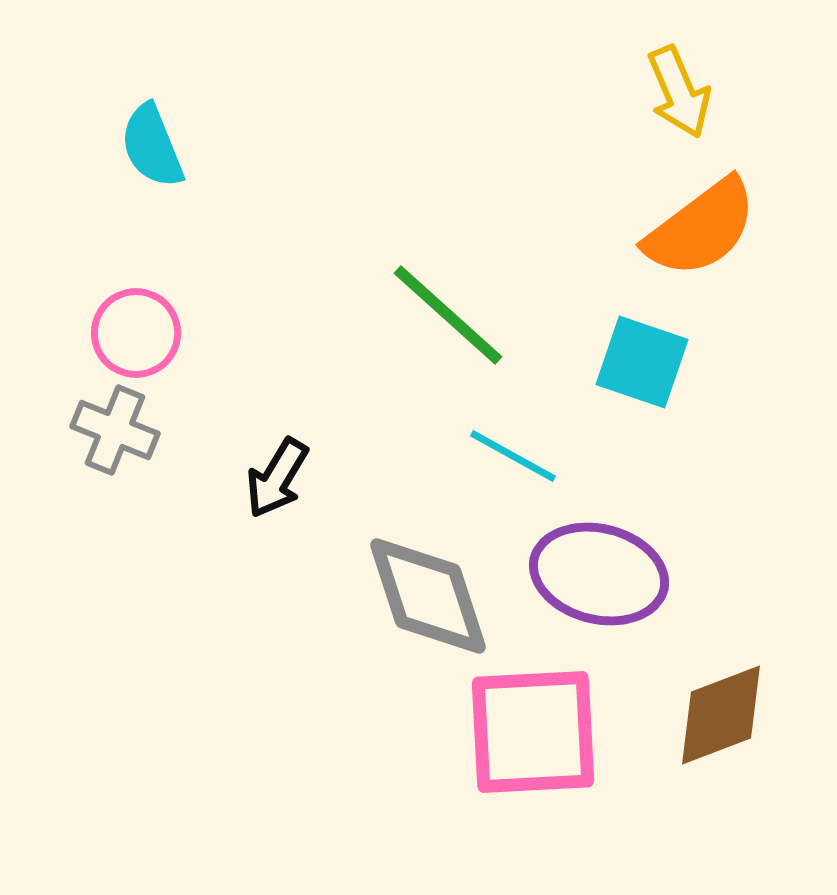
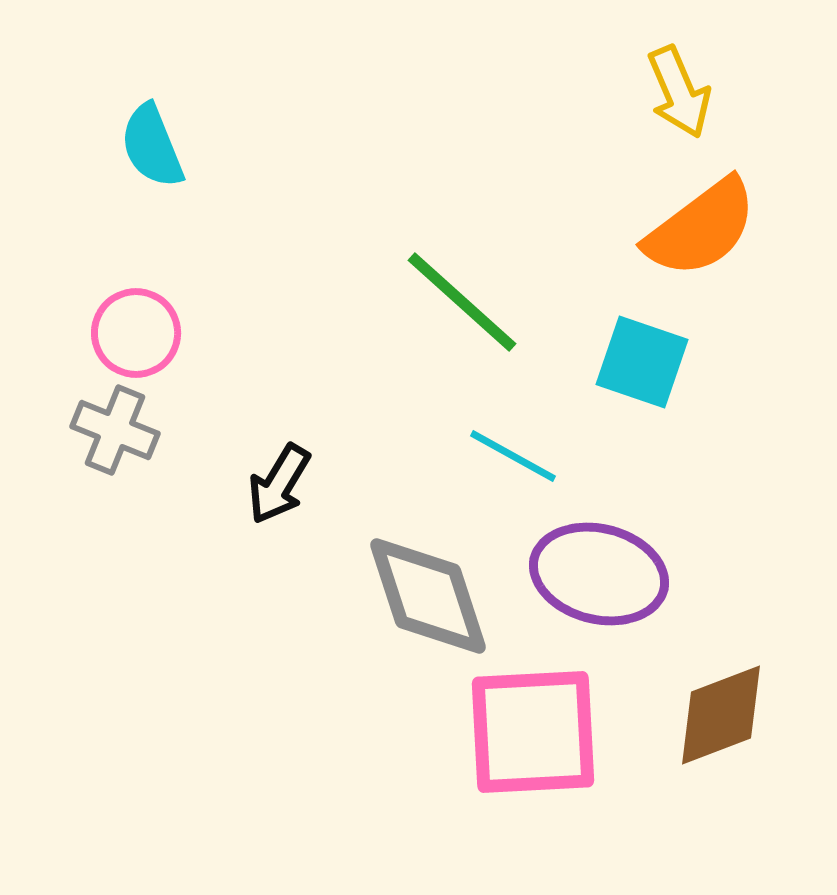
green line: moved 14 px right, 13 px up
black arrow: moved 2 px right, 6 px down
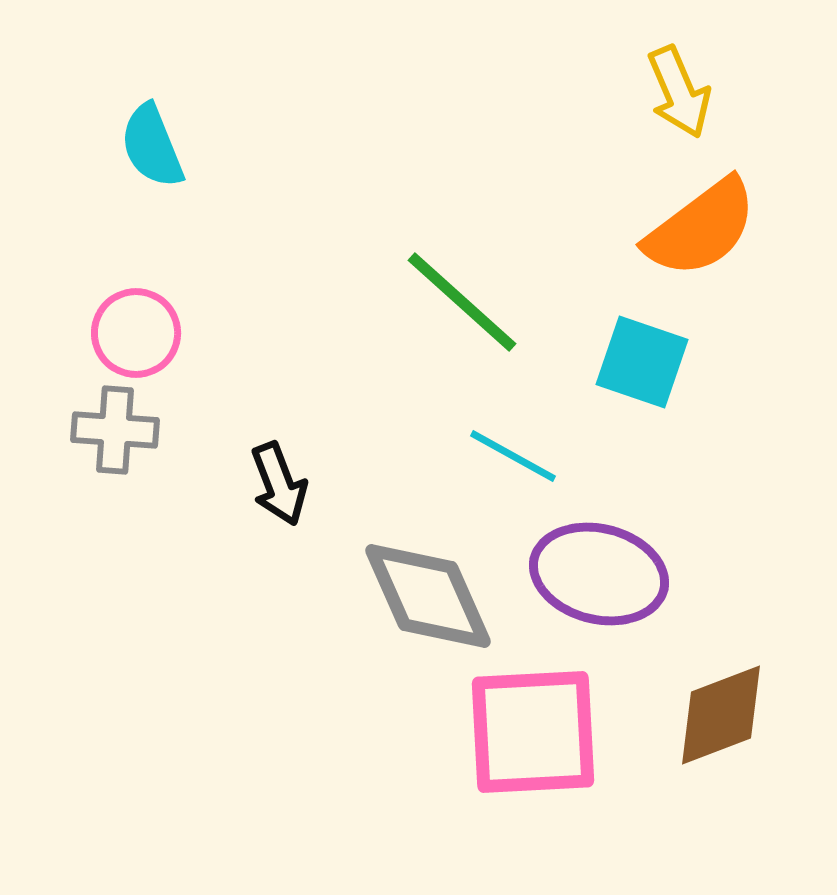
gray cross: rotated 18 degrees counterclockwise
black arrow: rotated 52 degrees counterclockwise
gray diamond: rotated 6 degrees counterclockwise
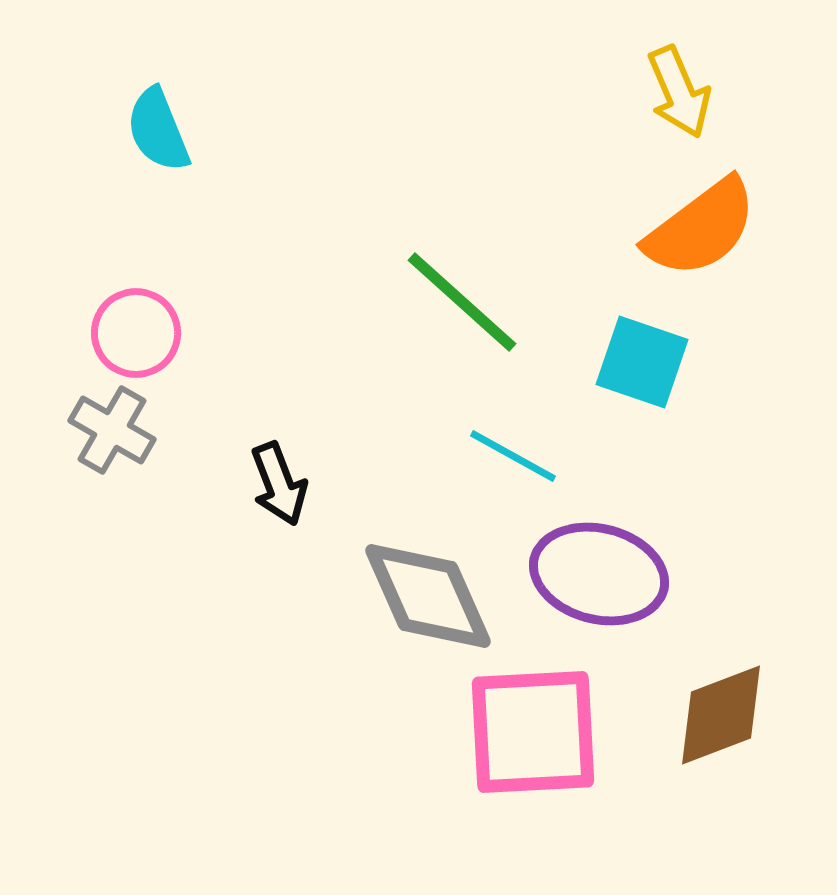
cyan semicircle: moved 6 px right, 16 px up
gray cross: moved 3 px left; rotated 26 degrees clockwise
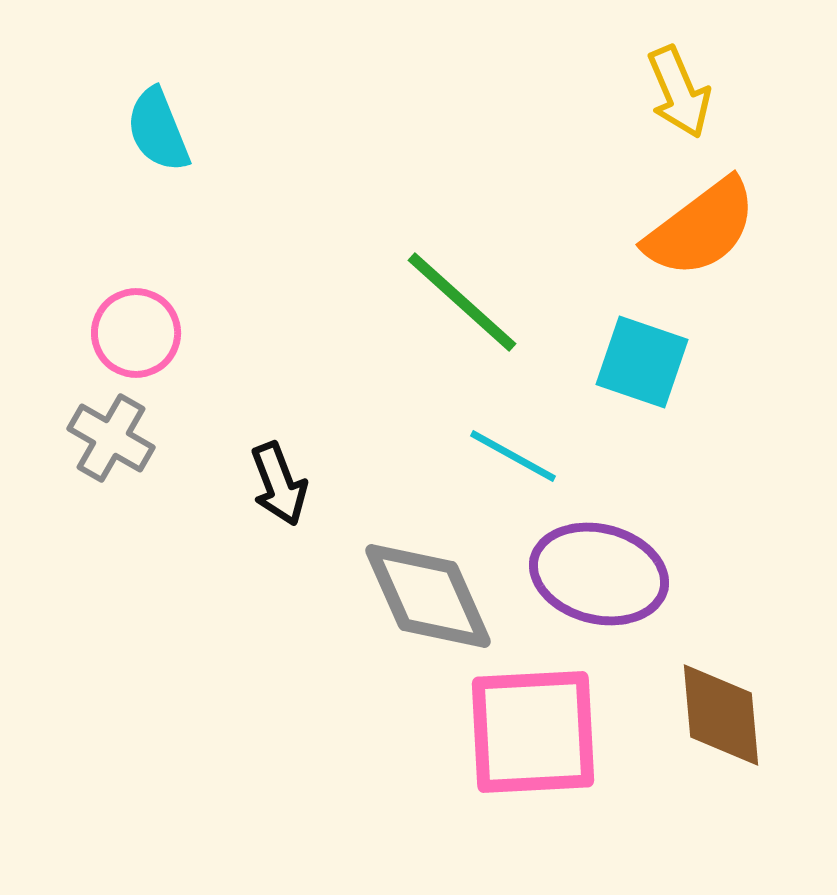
gray cross: moved 1 px left, 8 px down
brown diamond: rotated 74 degrees counterclockwise
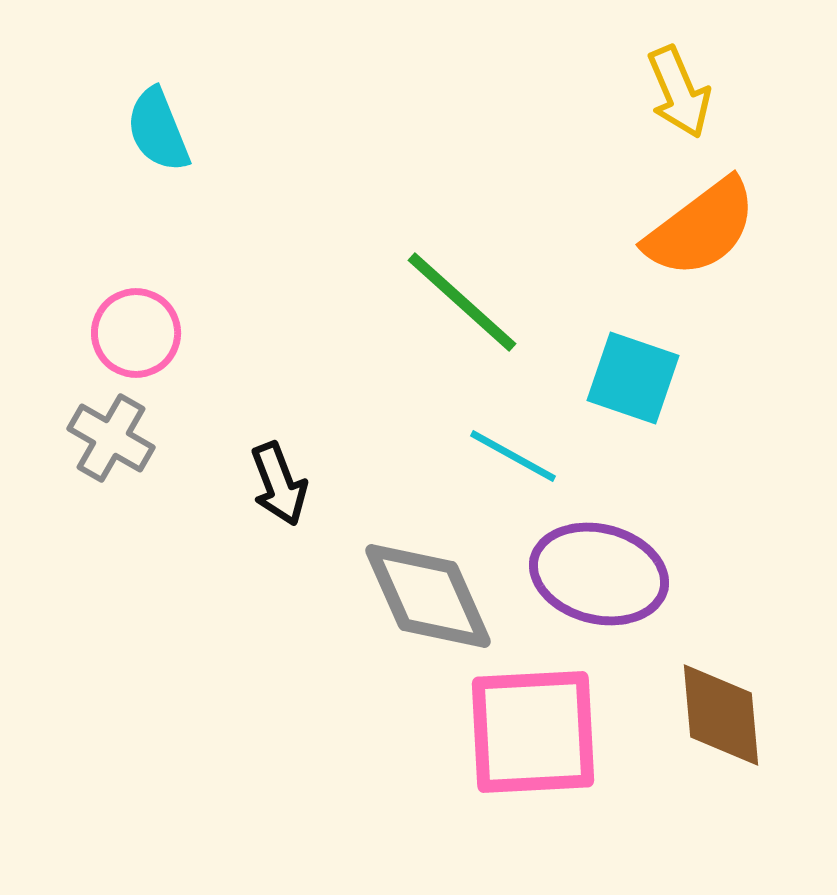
cyan square: moved 9 px left, 16 px down
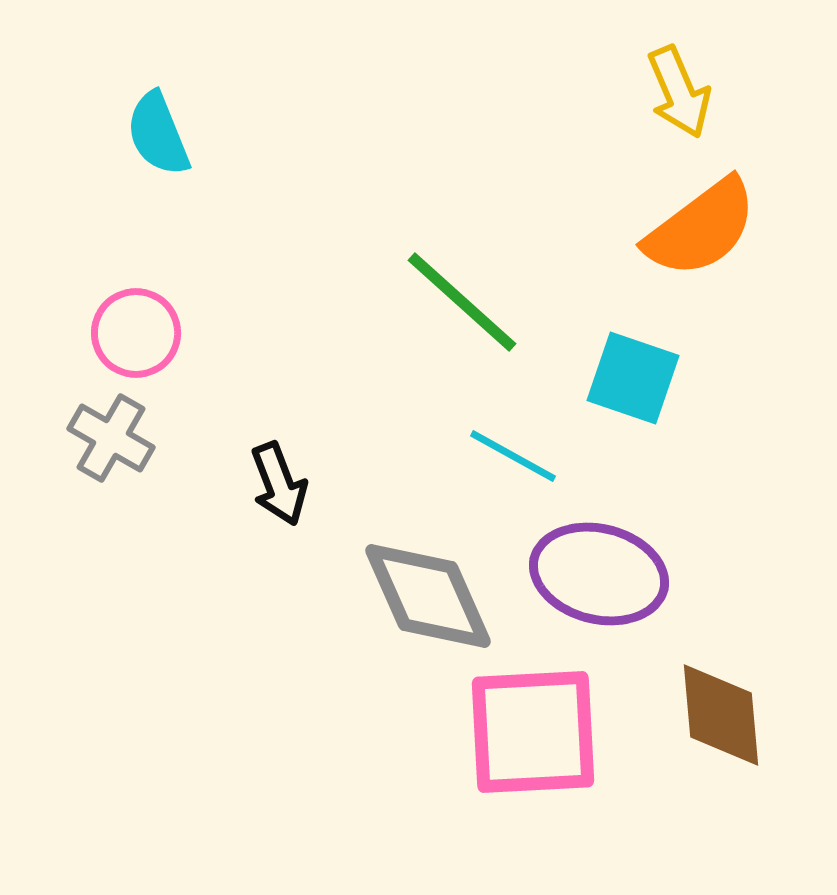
cyan semicircle: moved 4 px down
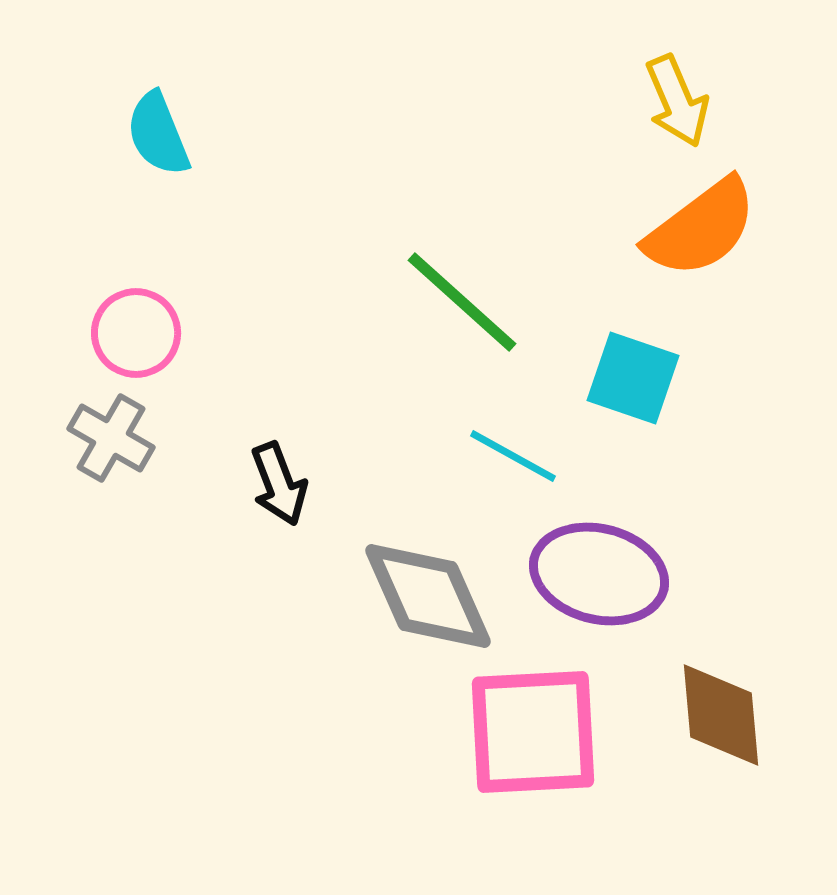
yellow arrow: moved 2 px left, 9 px down
